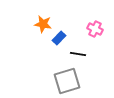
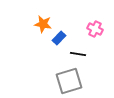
gray square: moved 2 px right
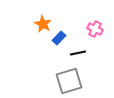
orange star: rotated 18 degrees clockwise
black line: moved 1 px up; rotated 21 degrees counterclockwise
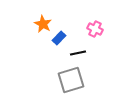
gray square: moved 2 px right, 1 px up
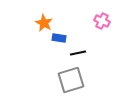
orange star: moved 1 px right, 1 px up
pink cross: moved 7 px right, 8 px up
blue rectangle: rotated 56 degrees clockwise
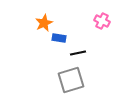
orange star: rotated 18 degrees clockwise
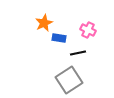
pink cross: moved 14 px left, 9 px down
gray square: moved 2 px left; rotated 16 degrees counterclockwise
